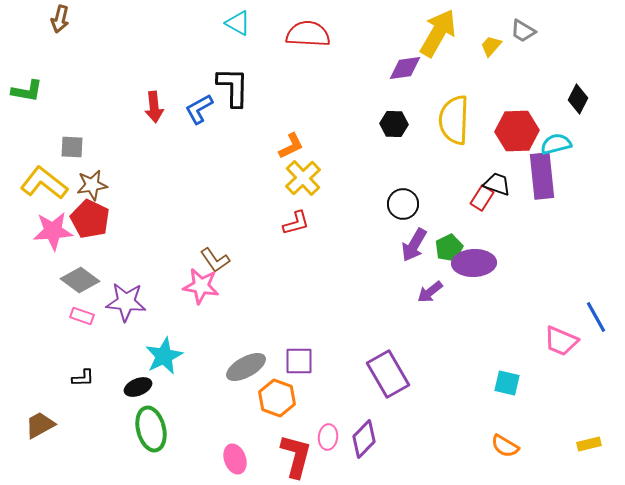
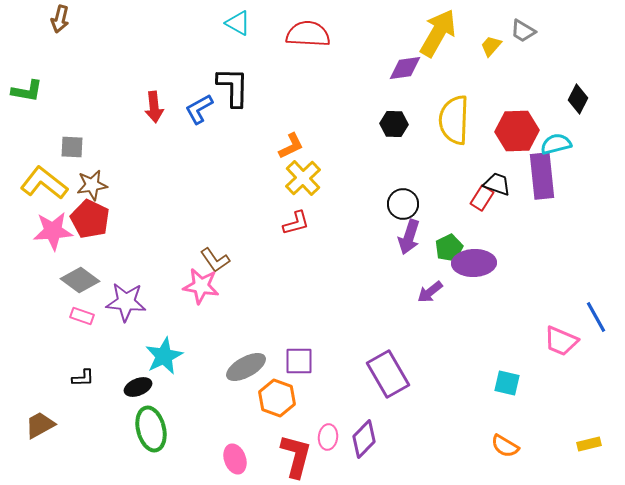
purple arrow at (414, 245): moved 5 px left, 8 px up; rotated 12 degrees counterclockwise
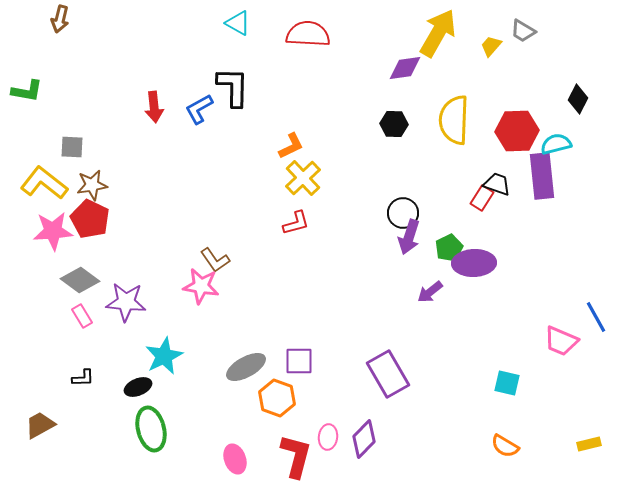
black circle at (403, 204): moved 9 px down
pink rectangle at (82, 316): rotated 40 degrees clockwise
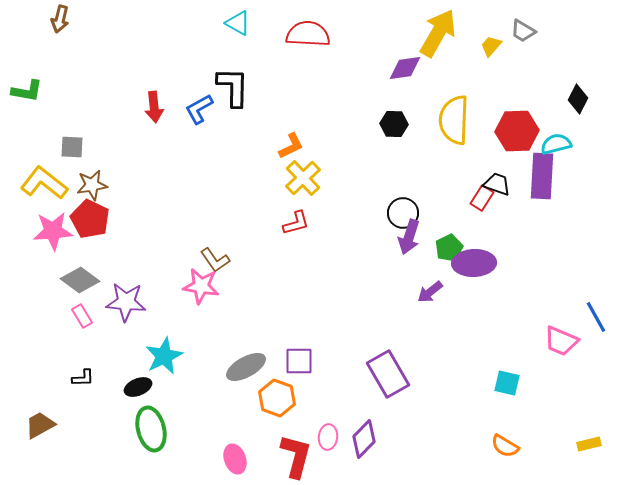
purple rectangle at (542, 176): rotated 9 degrees clockwise
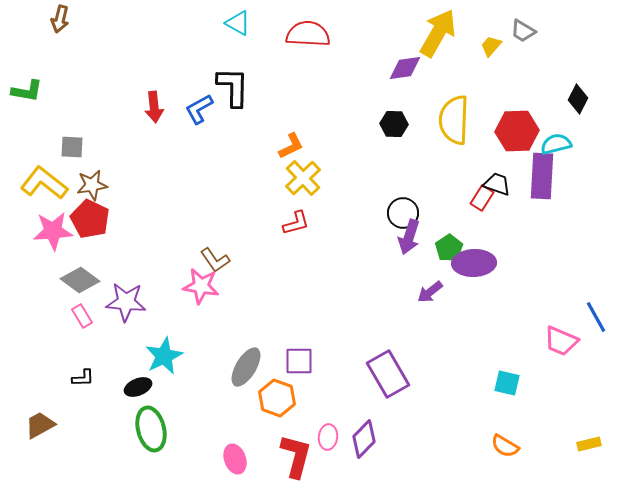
green pentagon at (449, 248): rotated 8 degrees counterclockwise
gray ellipse at (246, 367): rotated 30 degrees counterclockwise
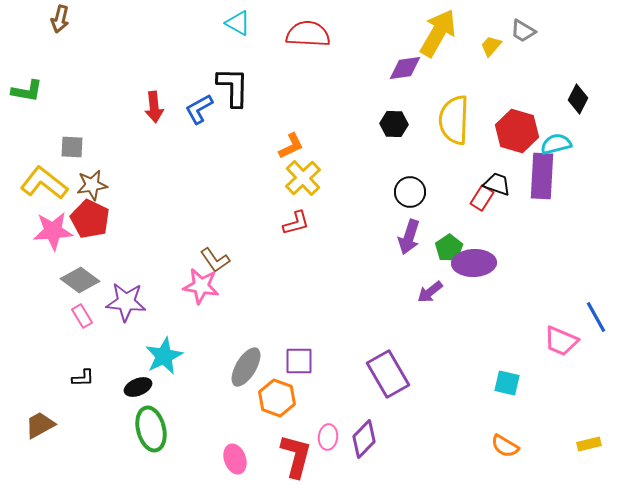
red hexagon at (517, 131): rotated 18 degrees clockwise
black circle at (403, 213): moved 7 px right, 21 px up
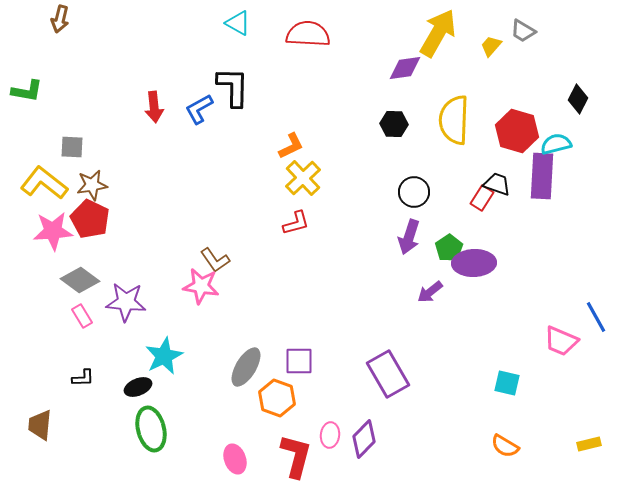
black circle at (410, 192): moved 4 px right
brown trapezoid at (40, 425): rotated 56 degrees counterclockwise
pink ellipse at (328, 437): moved 2 px right, 2 px up
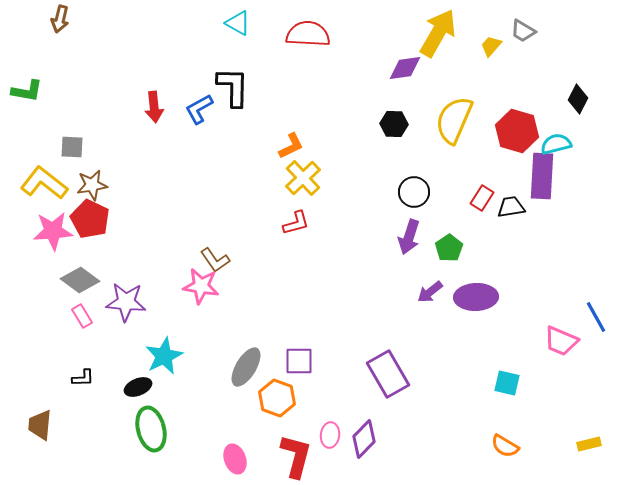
yellow semicircle at (454, 120): rotated 21 degrees clockwise
black trapezoid at (497, 184): moved 14 px right, 23 px down; rotated 28 degrees counterclockwise
purple ellipse at (474, 263): moved 2 px right, 34 px down
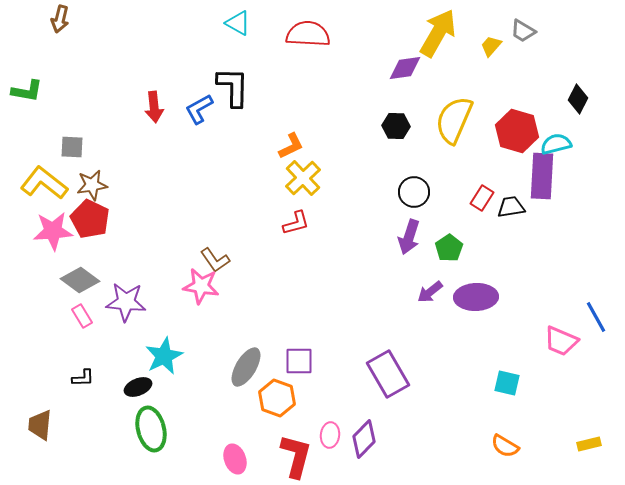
black hexagon at (394, 124): moved 2 px right, 2 px down
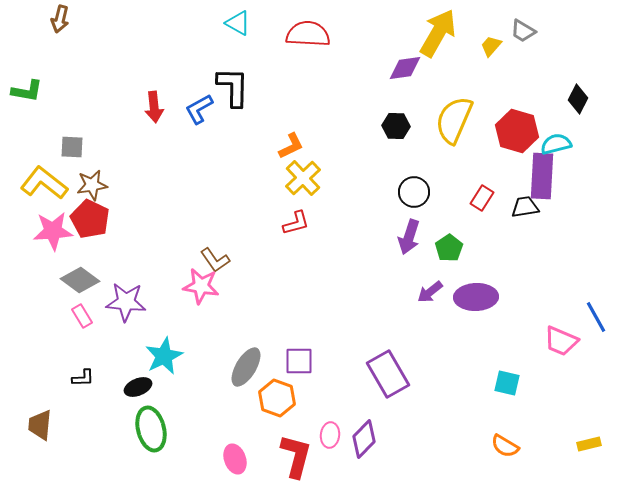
black trapezoid at (511, 207): moved 14 px right
